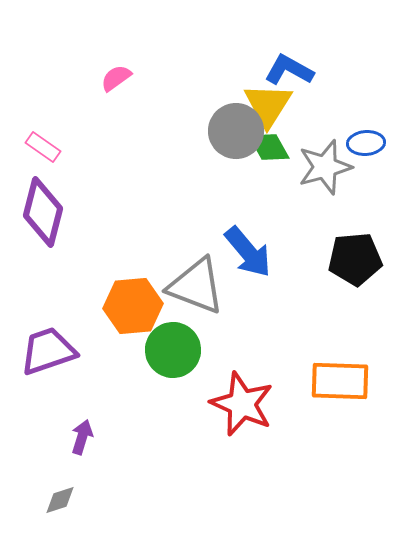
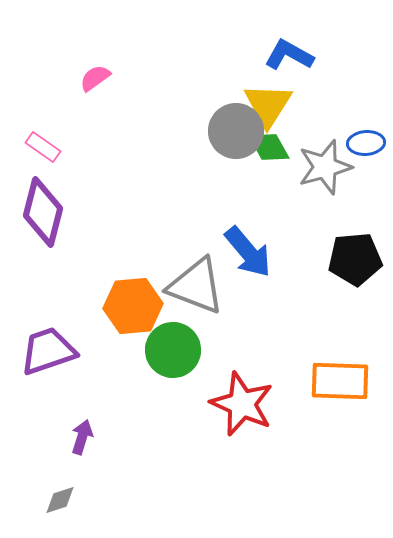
blue L-shape: moved 15 px up
pink semicircle: moved 21 px left
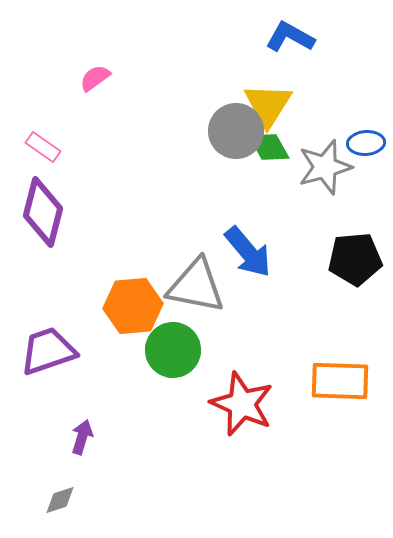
blue L-shape: moved 1 px right, 18 px up
gray triangle: rotated 10 degrees counterclockwise
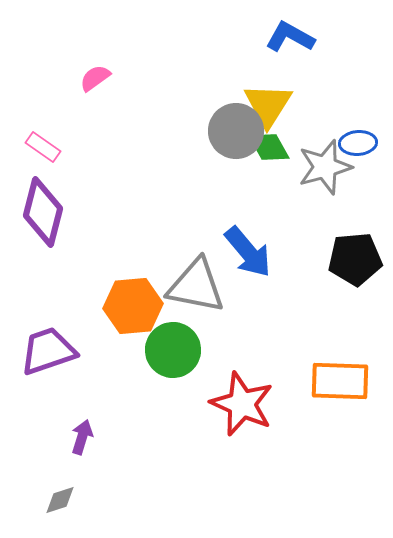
blue ellipse: moved 8 px left
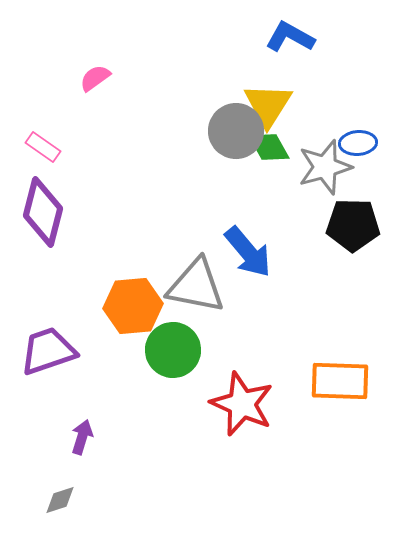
black pentagon: moved 2 px left, 34 px up; rotated 6 degrees clockwise
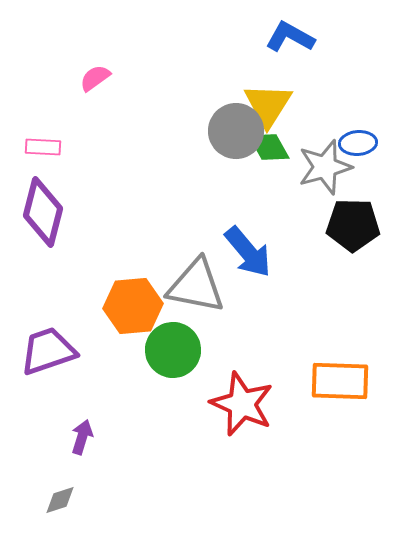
pink rectangle: rotated 32 degrees counterclockwise
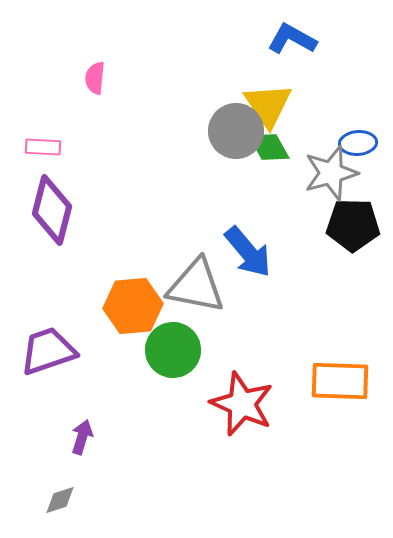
blue L-shape: moved 2 px right, 2 px down
pink semicircle: rotated 48 degrees counterclockwise
yellow triangle: rotated 6 degrees counterclockwise
gray star: moved 6 px right, 6 px down
purple diamond: moved 9 px right, 2 px up
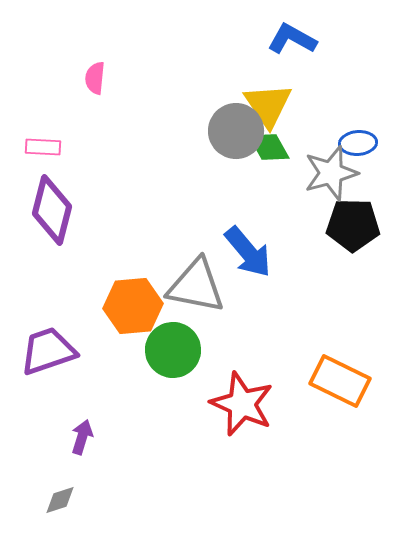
orange rectangle: rotated 24 degrees clockwise
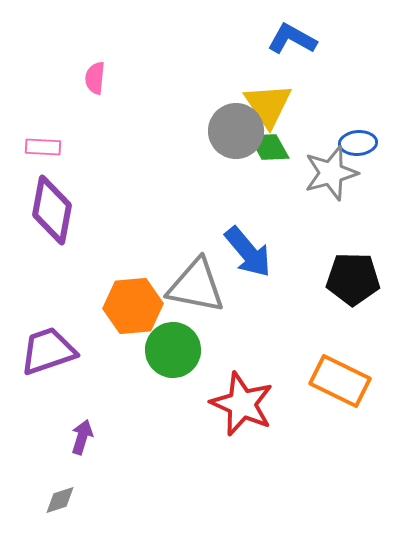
purple diamond: rotated 4 degrees counterclockwise
black pentagon: moved 54 px down
